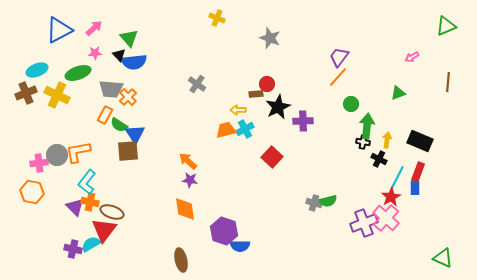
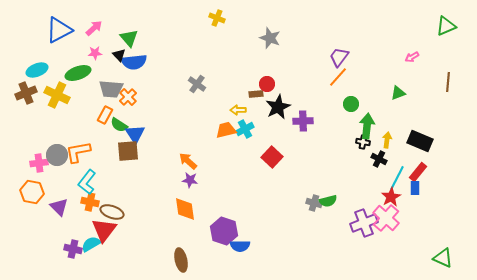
red rectangle at (418, 172): rotated 18 degrees clockwise
purple triangle at (75, 207): moved 16 px left
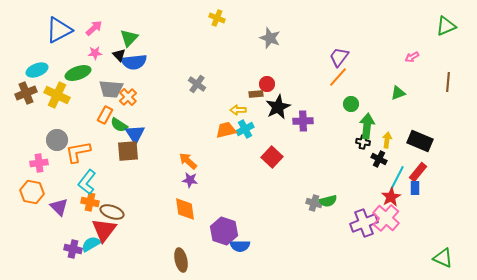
green triangle at (129, 38): rotated 24 degrees clockwise
gray circle at (57, 155): moved 15 px up
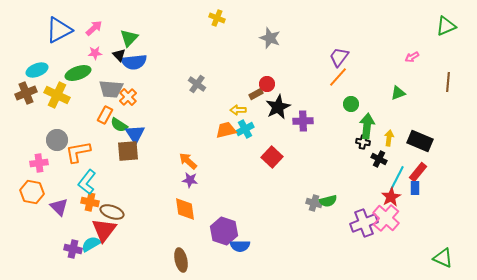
brown rectangle at (256, 94): rotated 24 degrees counterclockwise
yellow arrow at (387, 140): moved 2 px right, 2 px up
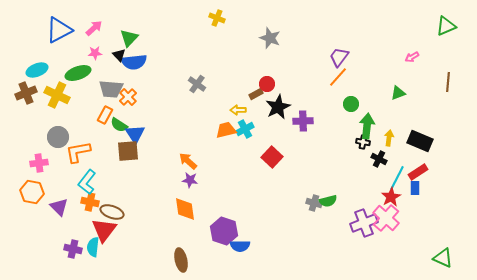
gray circle at (57, 140): moved 1 px right, 3 px up
red rectangle at (418, 172): rotated 18 degrees clockwise
cyan semicircle at (91, 244): moved 2 px right, 3 px down; rotated 54 degrees counterclockwise
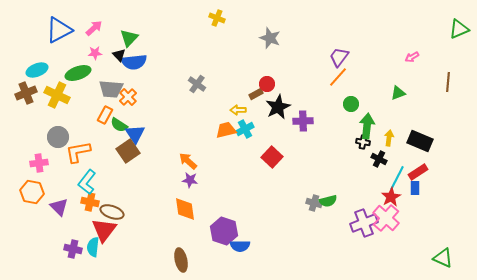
green triangle at (446, 26): moved 13 px right, 3 px down
brown square at (128, 151): rotated 30 degrees counterclockwise
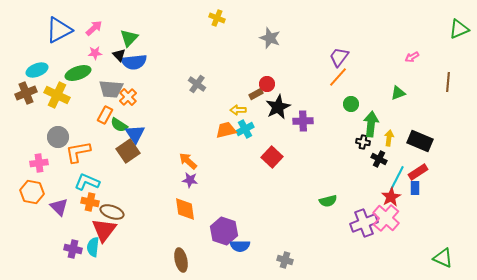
green arrow at (367, 126): moved 4 px right, 2 px up
cyan L-shape at (87, 182): rotated 75 degrees clockwise
gray cross at (314, 203): moved 29 px left, 57 px down
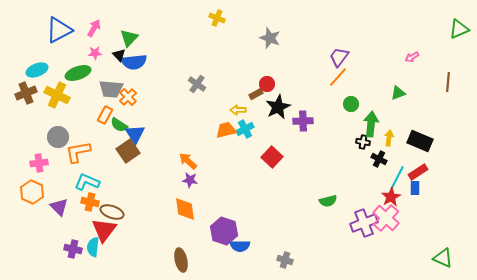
pink arrow at (94, 28): rotated 18 degrees counterclockwise
orange hexagon at (32, 192): rotated 15 degrees clockwise
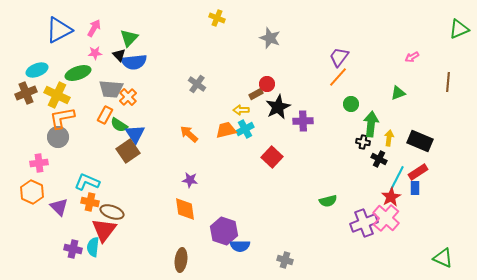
yellow arrow at (238, 110): moved 3 px right
orange L-shape at (78, 152): moved 16 px left, 34 px up
orange arrow at (188, 161): moved 1 px right, 27 px up
brown ellipse at (181, 260): rotated 20 degrees clockwise
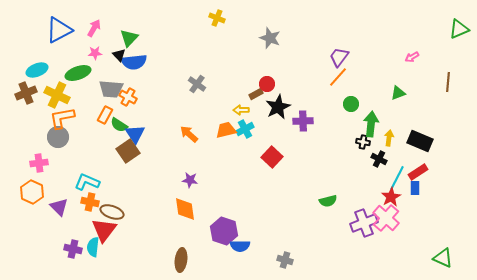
orange cross at (128, 97): rotated 18 degrees counterclockwise
